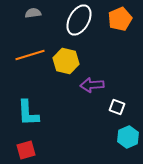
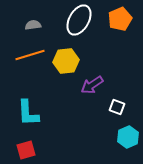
gray semicircle: moved 12 px down
yellow hexagon: rotated 20 degrees counterclockwise
purple arrow: rotated 30 degrees counterclockwise
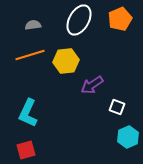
cyan L-shape: rotated 28 degrees clockwise
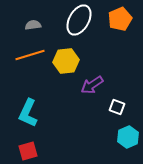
red square: moved 2 px right, 1 px down
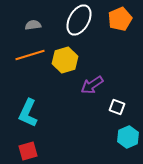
yellow hexagon: moved 1 px left, 1 px up; rotated 10 degrees counterclockwise
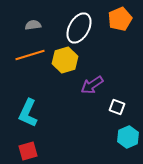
white ellipse: moved 8 px down
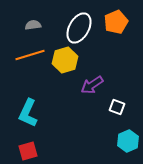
orange pentagon: moved 4 px left, 3 px down
cyan hexagon: moved 4 px down
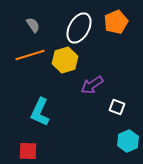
gray semicircle: rotated 63 degrees clockwise
cyan L-shape: moved 12 px right, 1 px up
red square: rotated 18 degrees clockwise
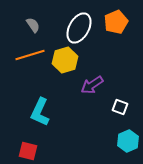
white square: moved 3 px right
red square: rotated 12 degrees clockwise
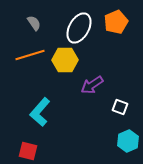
gray semicircle: moved 1 px right, 2 px up
yellow hexagon: rotated 15 degrees clockwise
cyan L-shape: rotated 16 degrees clockwise
